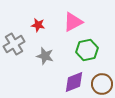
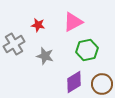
purple diamond: rotated 10 degrees counterclockwise
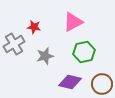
red star: moved 4 px left, 2 px down
green hexagon: moved 3 px left, 2 px down
gray star: rotated 30 degrees counterclockwise
purple diamond: moved 4 px left; rotated 45 degrees clockwise
